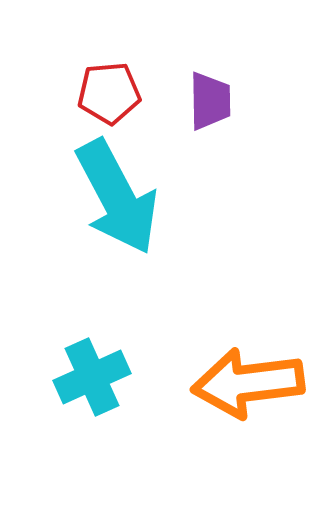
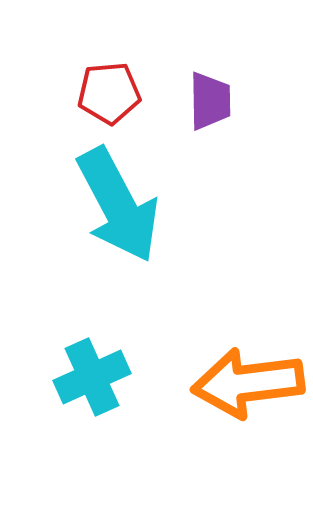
cyan arrow: moved 1 px right, 8 px down
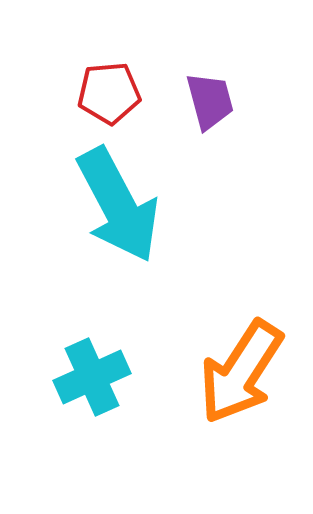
purple trapezoid: rotated 14 degrees counterclockwise
orange arrow: moved 7 px left, 11 px up; rotated 50 degrees counterclockwise
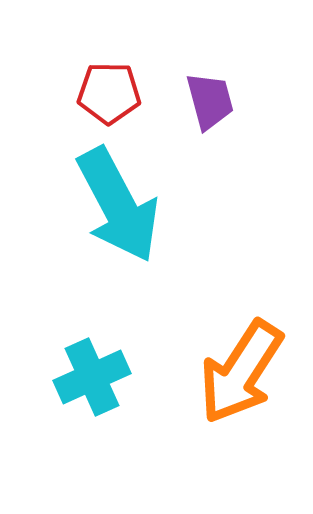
red pentagon: rotated 6 degrees clockwise
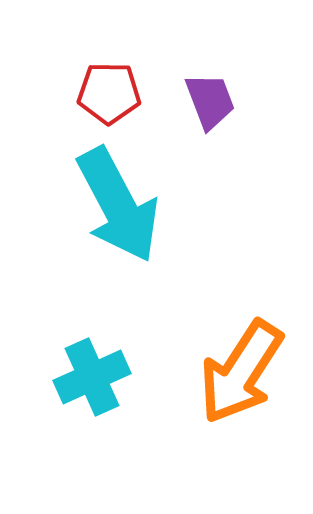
purple trapezoid: rotated 6 degrees counterclockwise
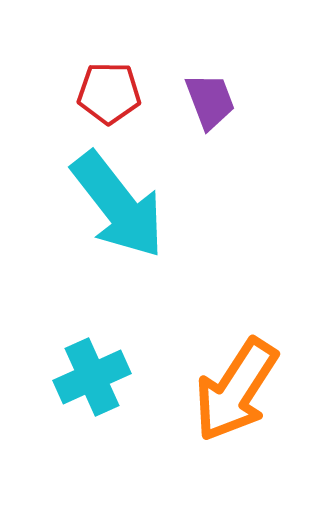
cyan arrow: rotated 10 degrees counterclockwise
orange arrow: moved 5 px left, 18 px down
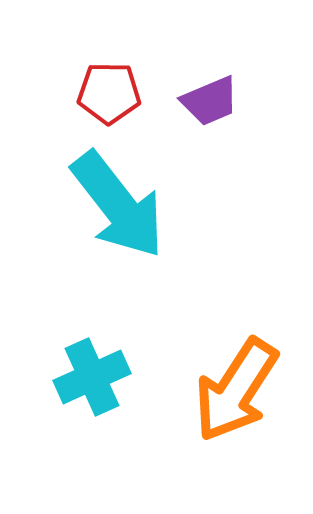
purple trapezoid: rotated 88 degrees clockwise
